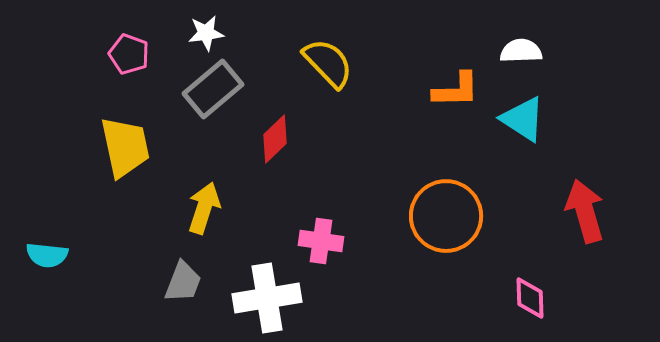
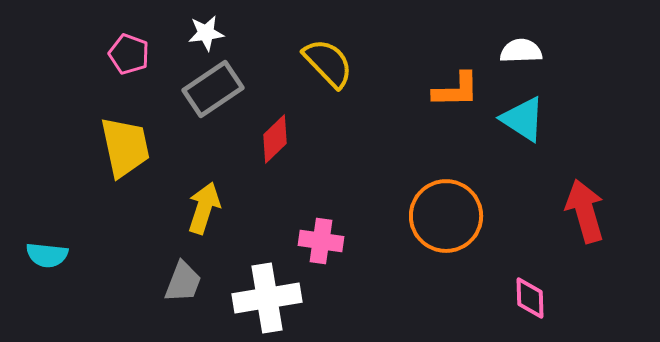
gray rectangle: rotated 6 degrees clockwise
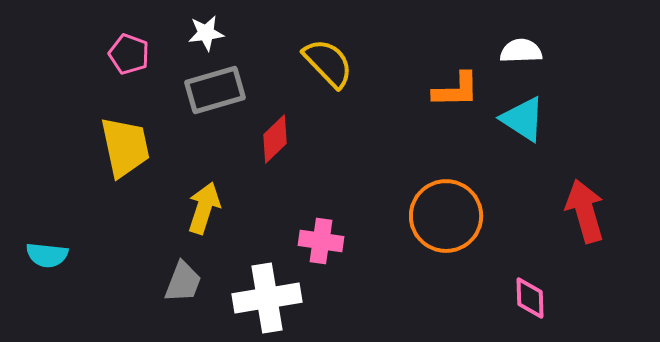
gray rectangle: moved 2 px right, 1 px down; rotated 18 degrees clockwise
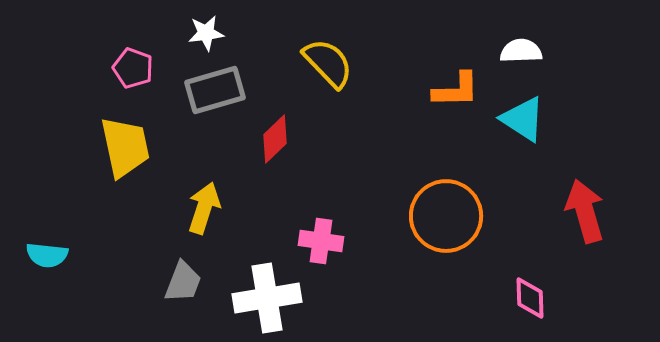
pink pentagon: moved 4 px right, 14 px down
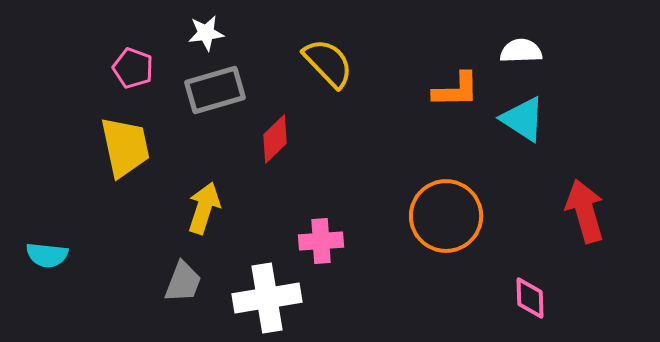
pink cross: rotated 12 degrees counterclockwise
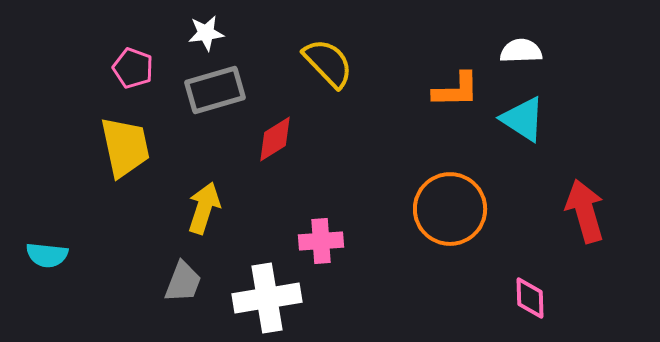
red diamond: rotated 12 degrees clockwise
orange circle: moved 4 px right, 7 px up
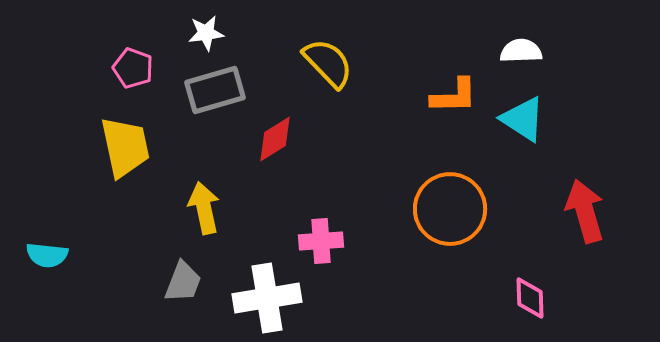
orange L-shape: moved 2 px left, 6 px down
yellow arrow: rotated 30 degrees counterclockwise
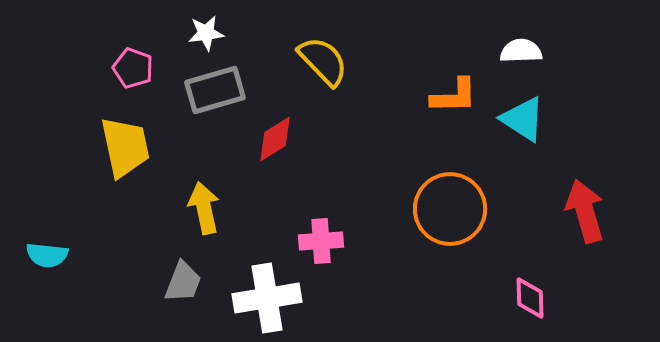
yellow semicircle: moved 5 px left, 2 px up
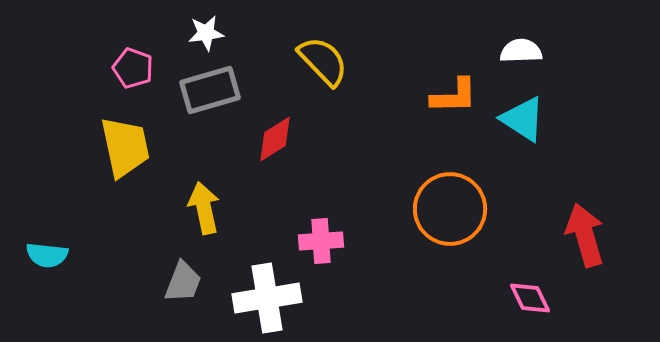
gray rectangle: moved 5 px left
red arrow: moved 24 px down
pink diamond: rotated 24 degrees counterclockwise
